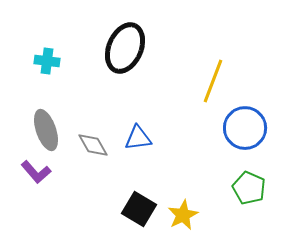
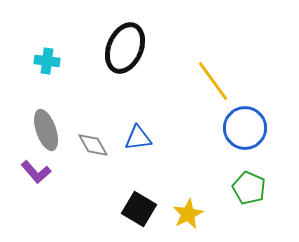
yellow line: rotated 57 degrees counterclockwise
yellow star: moved 5 px right, 1 px up
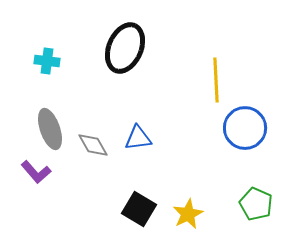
yellow line: moved 3 px right, 1 px up; rotated 33 degrees clockwise
gray ellipse: moved 4 px right, 1 px up
green pentagon: moved 7 px right, 16 px down
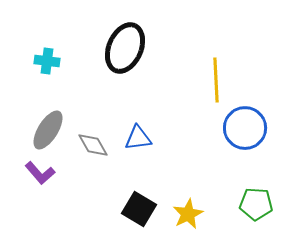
gray ellipse: moved 2 px left, 1 px down; rotated 51 degrees clockwise
purple L-shape: moved 4 px right, 1 px down
green pentagon: rotated 20 degrees counterclockwise
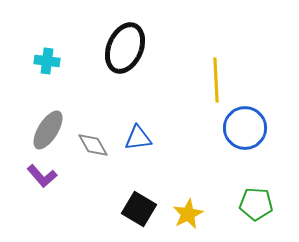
purple L-shape: moved 2 px right, 3 px down
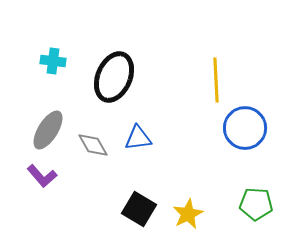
black ellipse: moved 11 px left, 29 px down
cyan cross: moved 6 px right
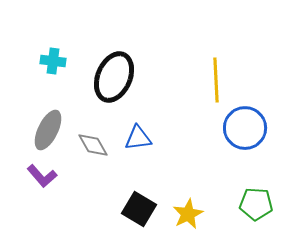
gray ellipse: rotated 6 degrees counterclockwise
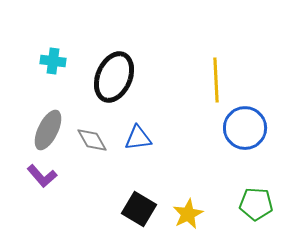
gray diamond: moved 1 px left, 5 px up
